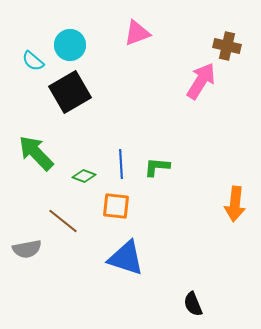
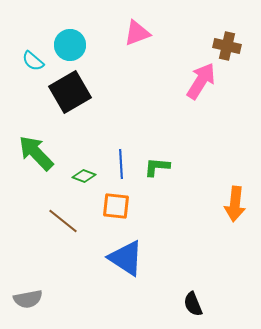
gray semicircle: moved 1 px right, 50 px down
blue triangle: rotated 15 degrees clockwise
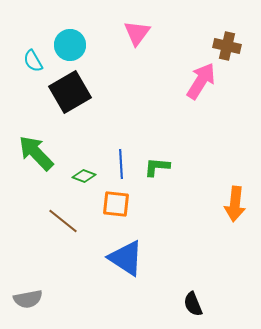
pink triangle: rotated 32 degrees counterclockwise
cyan semicircle: rotated 20 degrees clockwise
orange square: moved 2 px up
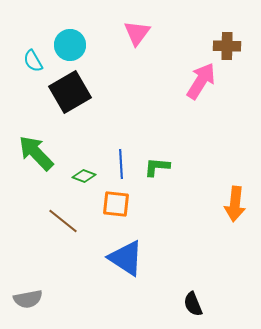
brown cross: rotated 12 degrees counterclockwise
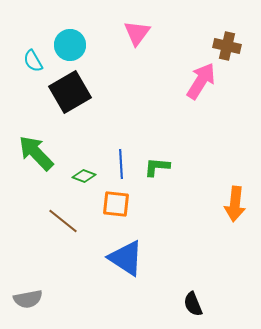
brown cross: rotated 12 degrees clockwise
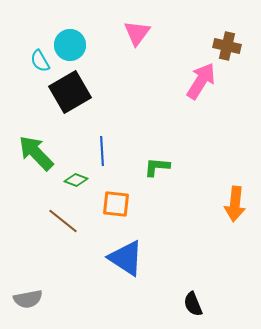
cyan semicircle: moved 7 px right
blue line: moved 19 px left, 13 px up
green diamond: moved 8 px left, 4 px down
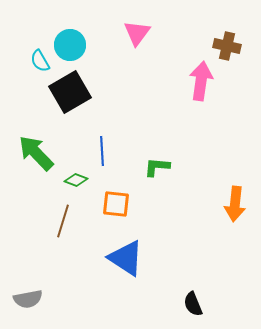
pink arrow: rotated 24 degrees counterclockwise
brown line: rotated 68 degrees clockwise
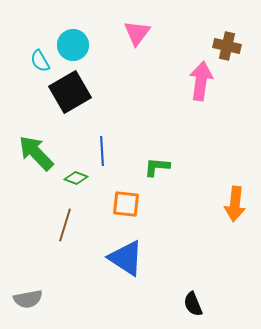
cyan circle: moved 3 px right
green diamond: moved 2 px up
orange square: moved 10 px right
brown line: moved 2 px right, 4 px down
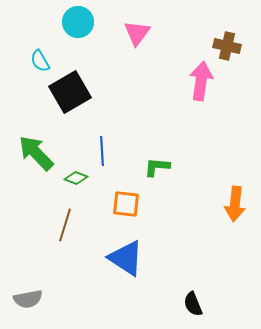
cyan circle: moved 5 px right, 23 px up
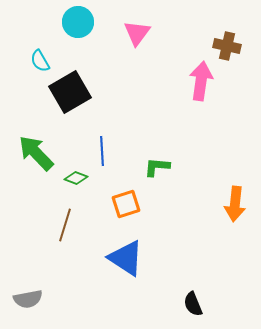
orange square: rotated 24 degrees counterclockwise
